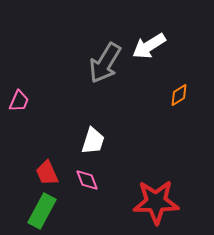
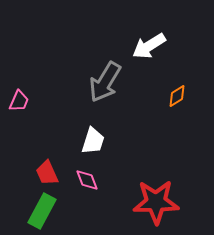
gray arrow: moved 19 px down
orange diamond: moved 2 px left, 1 px down
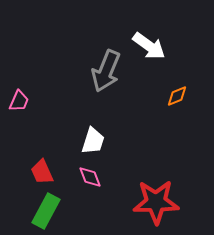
white arrow: rotated 112 degrees counterclockwise
gray arrow: moved 1 px right, 11 px up; rotated 9 degrees counterclockwise
orange diamond: rotated 10 degrees clockwise
red trapezoid: moved 5 px left, 1 px up
pink diamond: moved 3 px right, 3 px up
green rectangle: moved 4 px right
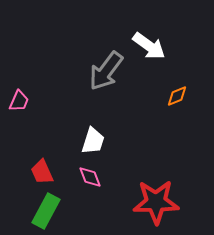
gray arrow: rotated 15 degrees clockwise
